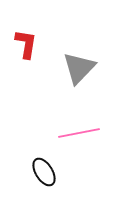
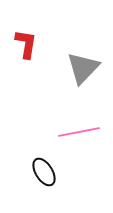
gray triangle: moved 4 px right
pink line: moved 1 px up
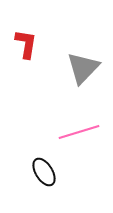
pink line: rotated 6 degrees counterclockwise
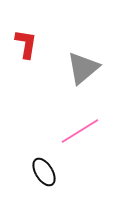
gray triangle: rotated 6 degrees clockwise
pink line: moved 1 px right, 1 px up; rotated 15 degrees counterclockwise
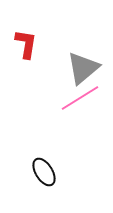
pink line: moved 33 px up
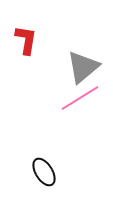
red L-shape: moved 4 px up
gray triangle: moved 1 px up
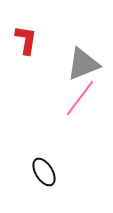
gray triangle: moved 3 px up; rotated 18 degrees clockwise
pink line: rotated 21 degrees counterclockwise
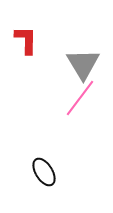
red L-shape: rotated 8 degrees counterclockwise
gray triangle: rotated 39 degrees counterclockwise
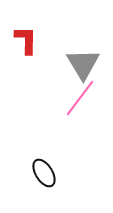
black ellipse: moved 1 px down
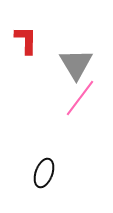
gray triangle: moved 7 px left
black ellipse: rotated 52 degrees clockwise
